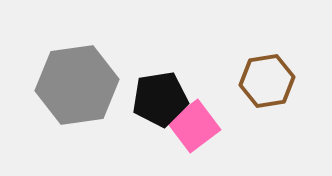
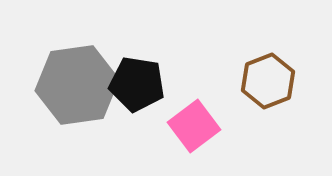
brown hexagon: moved 1 px right; rotated 12 degrees counterclockwise
black pentagon: moved 23 px left, 15 px up; rotated 18 degrees clockwise
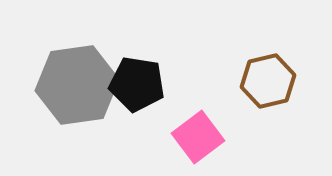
brown hexagon: rotated 8 degrees clockwise
pink square: moved 4 px right, 11 px down
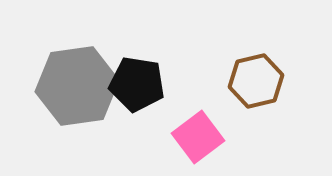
brown hexagon: moved 12 px left
gray hexagon: moved 1 px down
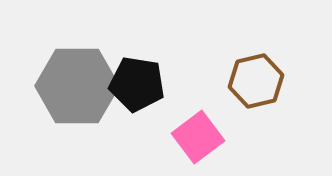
gray hexagon: rotated 8 degrees clockwise
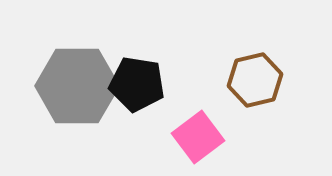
brown hexagon: moved 1 px left, 1 px up
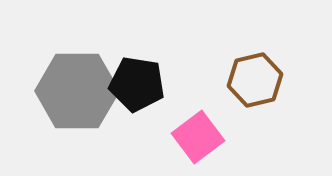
gray hexagon: moved 5 px down
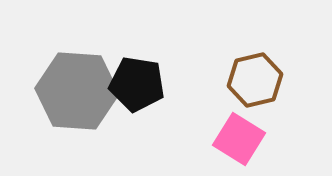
gray hexagon: rotated 4 degrees clockwise
pink square: moved 41 px right, 2 px down; rotated 21 degrees counterclockwise
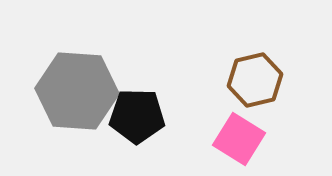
black pentagon: moved 32 px down; rotated 8 degrees counterclockwise
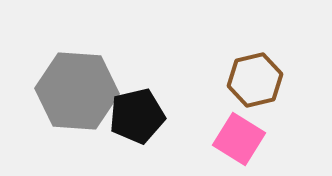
black pentagon: rotated 14 degrees counterclockwise
